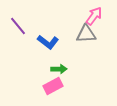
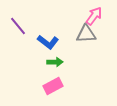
green arrow: moved 4 px left, 7 px up
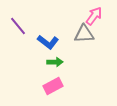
gray triangle: moved 2 px left
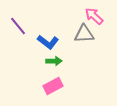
pink arrow: rotated 84 degrees counterclockwise
green arrow: moved 1 px left, 1 px up
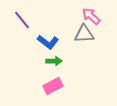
pink arrow: moved 3 px left
purple line: moved 4 px right, 6 px up
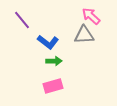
gray triangle: moved 1 px down
pink rectangle: rotated 12 degrees clockwise
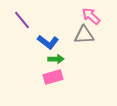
green arrow: moved 2 px right, 2 px up
pink rectangle: moved 9 px up
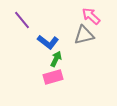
gray triangle: rotated 10 degrees counterclockwise
green arrow: rotated 63 degrees counterclockwise
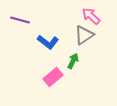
purple line: moved 2 px left; rotated 36 degrees counterclockwise
gray triangle: rotated 20 degrees counterclockwise
green arrow: moved 17 px right, 2 px down
pink rectangle: rotated 24 degrees counterclockwise
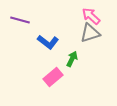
gray triangle: moved 6 px right, 2 px up; rotated 15 degrees clockwise
green arrow: moved 1 px left, 2 px up
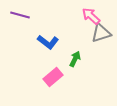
purple line: moved 5 px up
gray triangle: moved 11 px right
green arrow: moved 3 px right
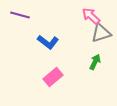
green arrow: moved 20 px right, 3 px down
